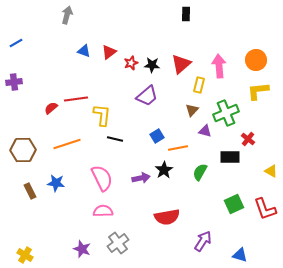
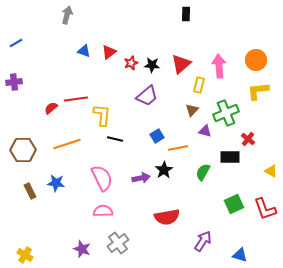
green semicircle at (200, 172): moved 3 px right
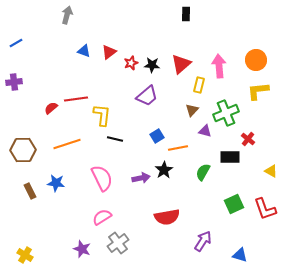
pink semicircle at (103, 211): moved 1 px left, 6 px down; rotated 30 degrees counterclockwise
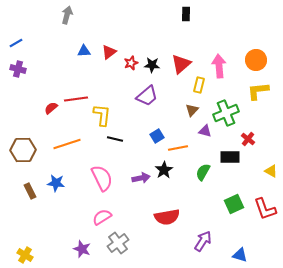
blue triangle at (84, 51): rotated 24 degrees counterclockwise
purple cross at (14, 82): moved 4 px right, 13 px up; rotated 21 degrees clockwise
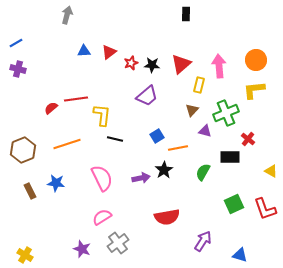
yellow L-shape at (258, 91): moved 4 px left, 1 px up
brown hexagon at (23, 150): rotated 20 degrees counterclockwise
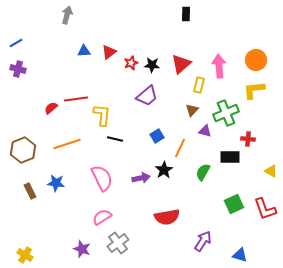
red cross at (248, 139): rotated 32 degrees counterclockwise
orange line at (178, 148): moved 2 px right; rotated 54 degrees counterclockwise
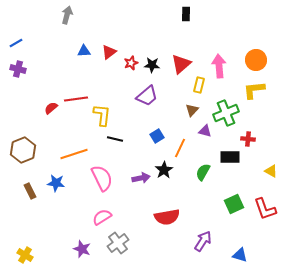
orange line at (67, 144): moved 7 px right, 10 px down
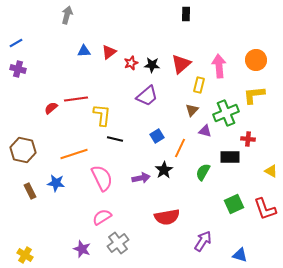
yellow L-shape at (254, 90): moved 5 px down
brown hexagon at (23, 150): rotated 25 degrees counterclockwise
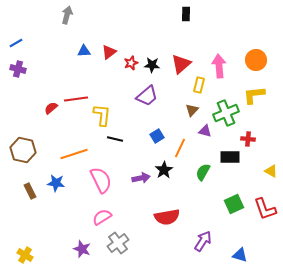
pink semicircle at (102, 178): moved 1 px left, 2 px down
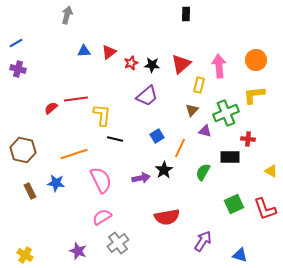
purple star at (82, 249): moved 4 px left, 2 px down
